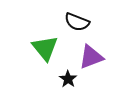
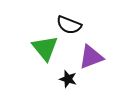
black semicircle: moved 8 px left, 3 px down
black star: rotated 18 degrees counterclockwise
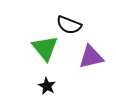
purple triangle: rotated 8 degrees clockwise
black star: moved 21 px left, 7 px down; rotated 12 degrees clockwise
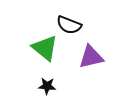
green triangle: rotated 12 degrees counterclockwise
black star: rotated 24 degrees counterclockwise
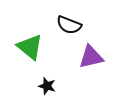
green triangle: moved 15 px left, 1 px up
black star: rotated 12 degrees clockwise
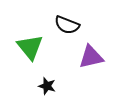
black semicircle: moved 2 px left
green triangle: rotated 12 degrees clockwise
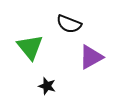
black semicircle: moved 2 px right, 1 px up
purple triangle: rotated 16 degrees counterclockwise
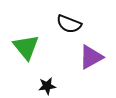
green triangle: moved 4 px left
black star: rotated 24 degrees counterclockwise
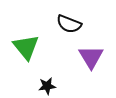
purple triangle: rotated 32 degrees counterclockwise
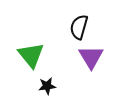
black semicircle: moved 10 px right, 3 px down; rotated 85 degrees clockwise
green triangle: moved 5 px right, 8 px down
